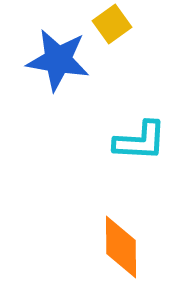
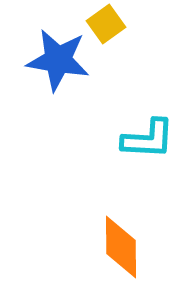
yellow square: moved 6 px left
cyan L-shape: moved 8 px right, 2 px up
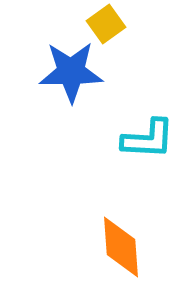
blue star: moved 13 px right, 12 px down; rotated 10 degrees counterclockwise
orange diamond: rotated 4 degrees counterclockwise
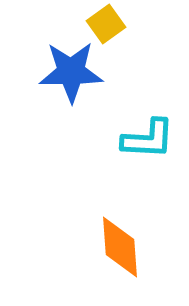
orange diamond: moved 1 px left
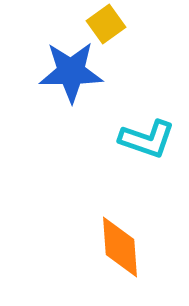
cyan L-shape: moved 1 px left; rotated 16 degrees clockwise
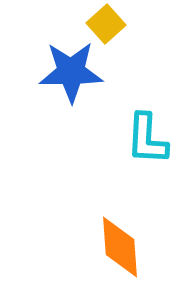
yellow square: rotated 6 degrees counterclockwise
cyan L-shape: rotated 74 degrees clockwise
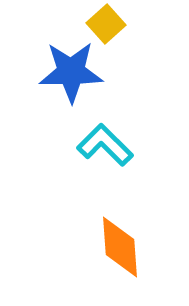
cyan L-shape: moved 42 px left, 6 px down; rotated 132 degrees clockwise
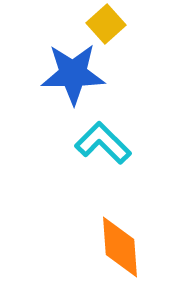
blue star: moved 2 px right, 2 px down
cyan L-shape: moved 2 px left, 2 px up
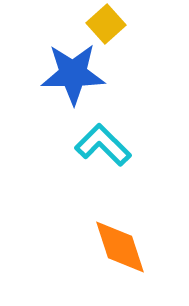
cyan L-shape: moved 2 px down
orange diamond: rotated 14 degrees counterclockwise
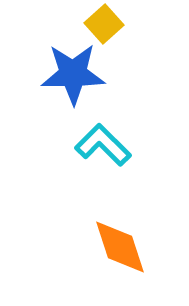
yellow square: moved 2 px left
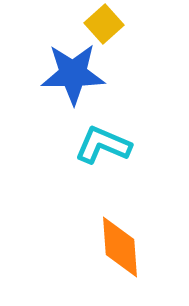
cyan L-shape: rotated 22 degrees counterclockwise
orange diamond: rotated 14 degrees clockwise
